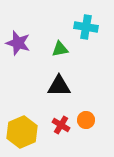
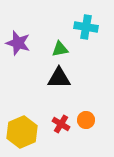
black triangle: moved 8 px up
red cross: moved 1 px up
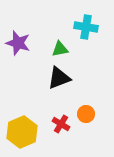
black triangle: rotated 20 degrees counterclockwise
orange circle: moved 6 px up
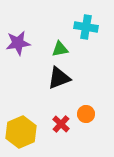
purple star: rotated 25 degrees counterclockwise
red cross: rotated 12 degrees clockwise
yellow hexagon: moved 1 px left
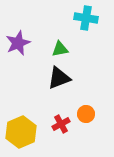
cyan cross: moved 9 px up
purple star: rotated 15 degrees counterclockwise
red cross: rotated 18 degrees clockwise
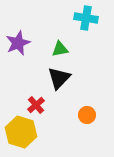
black triangle: rotated 25 degrees counterclockwise
orange circle: moved 1 px right, 1 px down
red cross: moved 25 px left, 19 px up; rotated 12 degrees counterclockwise
yellow hexagon: rotated 20 degrees counterclockwise
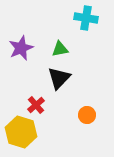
purple star: moved 3 px right, 5 px down
